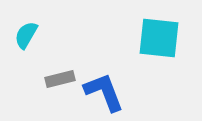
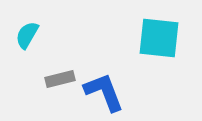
cyan semicircle: moved 1 px right
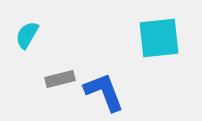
cyan square: rotated 12 degrees counterclockwise
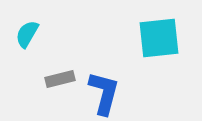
cyan semicircle: moved 1 px up
blue L-shape: moved 1 px down; rotated 36 degrees clockwise
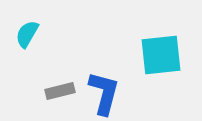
cyan square: moved 2 px right, 17 px down
gray rectangle: moved 12 px down
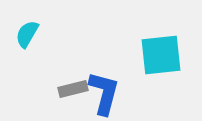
gray rectangle: moved 13 px right, 2 px up
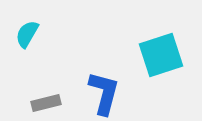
cyan square: rotated 12 degrees counterclockwise
gray rectangle: moved 27 px left, 14 px down
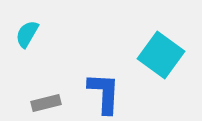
cyan square: rotated 36 degrees counterclockwise
blue L-shape: rotated 12 degrees counterclockwise
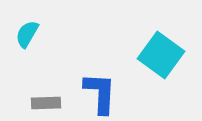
blue L-shape: moved 4 px left
gray rectangle: rotated 12 degrees clockwise
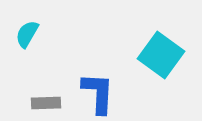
blue L-shape: moved 2 px left
